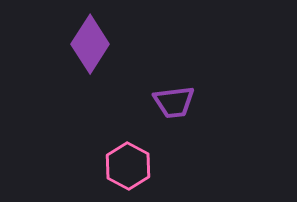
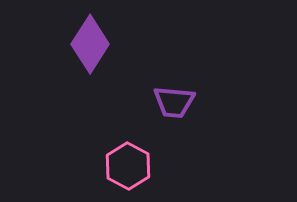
purple trapezoid: rotated 12 degrees clockwise
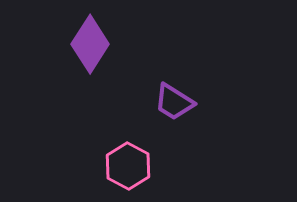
purple trapezoid: rotated 27 degrees clockwise
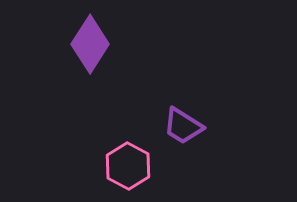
purple trapezoid: moved 9 px right, 24 px down
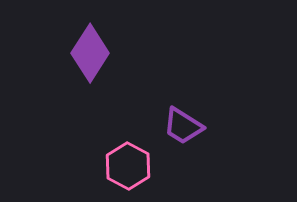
purple diamond: moved 9 px down
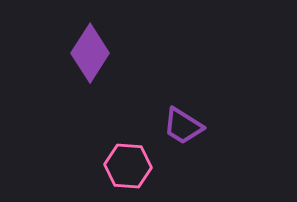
pink hexagon: rotated 24 degrees counterclockwise
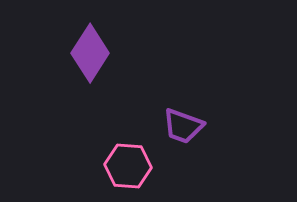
purple trapezoid: rotated 12 degrees counterclockwise
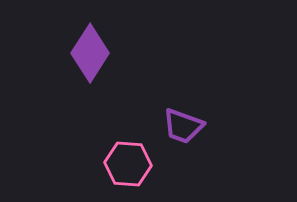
pink hexagon: moved 2 px up
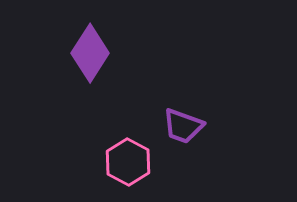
pink hexagon: moved 2 px up; rotated 24 degrees clockwise
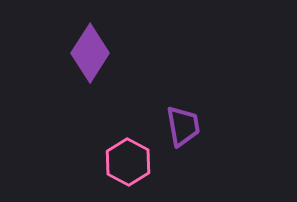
purple trapezoid: rotated 120 degrees counterclockwise
